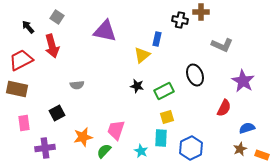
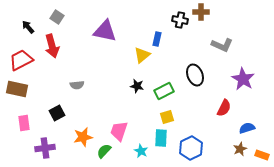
purple star: moved 2 px up
pink trapezoid: moved 3 px right, 1 px down
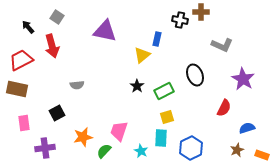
black star: rotated 24 degrees clockwise
brown star: moved 3 px left, 1 px down
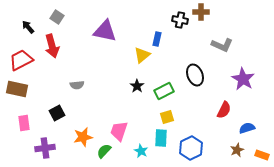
red semicircle: moved 2 px down
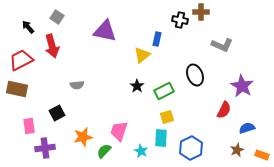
purple star: moved 1 px left, 7 px down
pink rectangle: moved 5 px right, 3 px down
